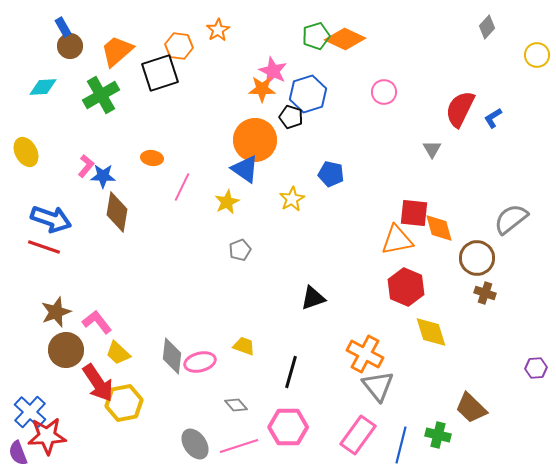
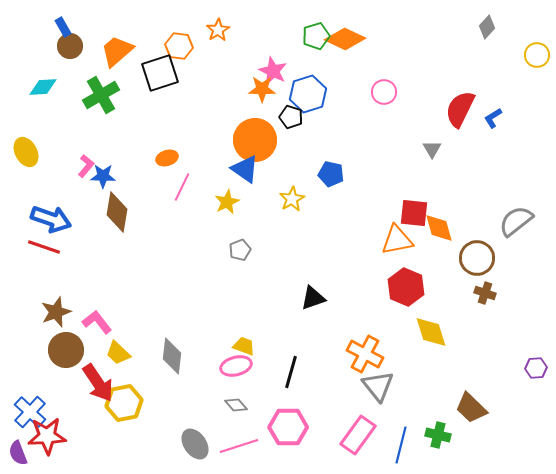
orange ellipse at (152, 158): moved 15 px right; rotated 25 degrees counterclockwise
gray semicircle at (511, 219): moved 5 px right, 2 px down
pink ellipse at (200, 362): moved 36 px right, 4 px down
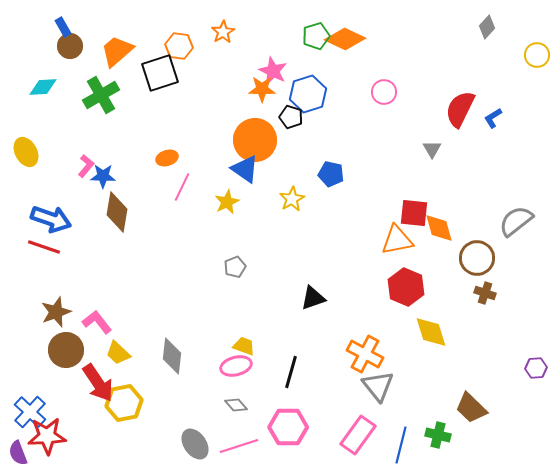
orange star at (218, 30): moved 5 px right, 2 px down
gray pentagon at (240, 250): moved 5 px left, 17 px down
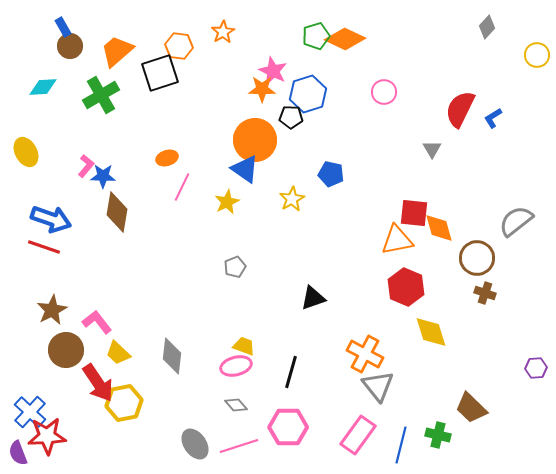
black pentagon at (291, 117): rotated 15 degrees counterclockwise
brown star at (56, 312): moved 4 px left, 2 px up; rotated 8 degrees counterclockwise
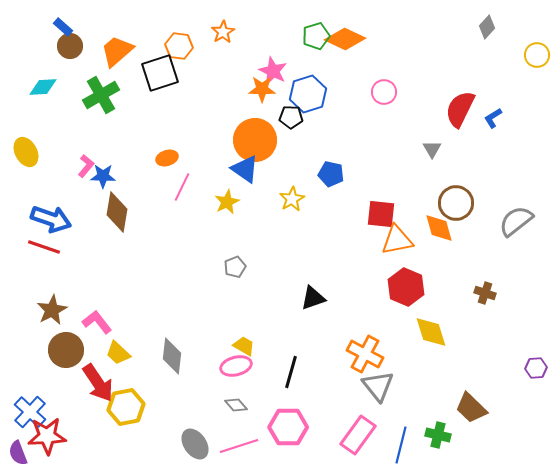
blue rectangle at (63, 27): rotated 18 degrees counterclockwise
red square at (414, 213): moved 33 px left, 1 px down
brown circle at (477, 258): moved 21 px left, 55 px up
yellow trapezoid at (244, 346): rotated 10 degrees clockwise
yellow hexagon at (124, 403): moved 2 px right, 4 px down
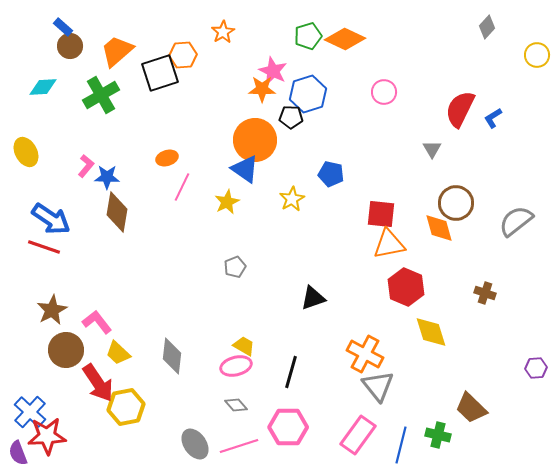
green pentagon at (316, 36): moved 8 px left
orange hexagon at (179, 46): moved 4 px right, 9 px down; rotated 12 degrees counterclockwise
blue star at (103, 176): moved 4 px right, 1 px down
blue arrow at (51, 219): rotated 15 degrees clockwise
orange triangle at (397, 240): moved 8 px left, 4 px down
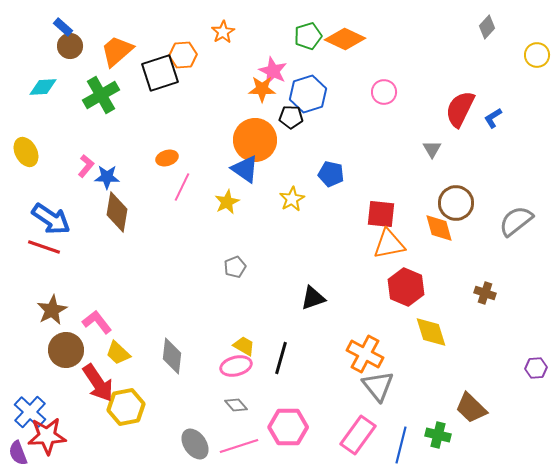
black line at (291, 372): moved 10 px left, 14 px up
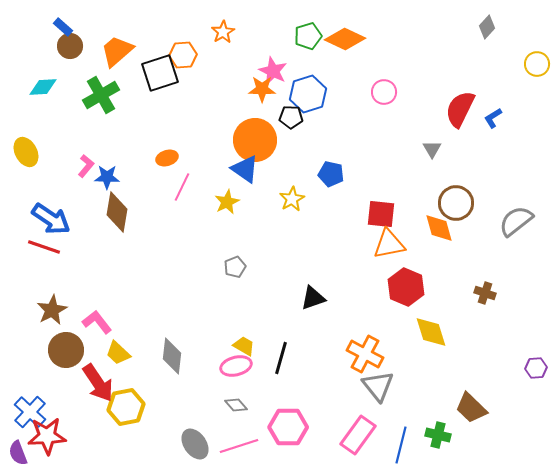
yellow circle at (537, 55): moved 9 px down
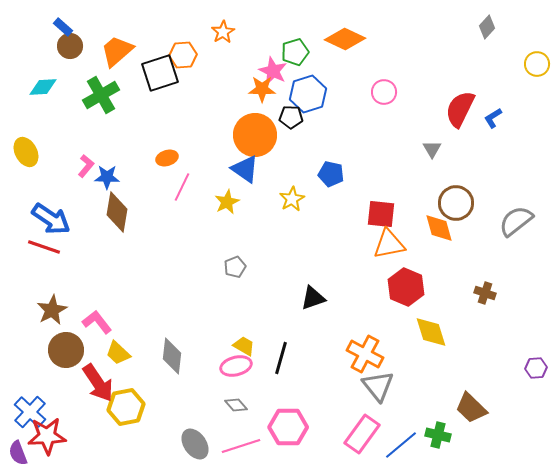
green pentagon at (308, 36): moved 13 px left, 16 px down
orange circle at (255, 140): moved 5 px up
pink rectangle at (358, 435): moved 4 px right, 1 px up
blue line at (401, 445): rotated 36 degrees clockwise
pink line at (239, 446): moved 2 px right
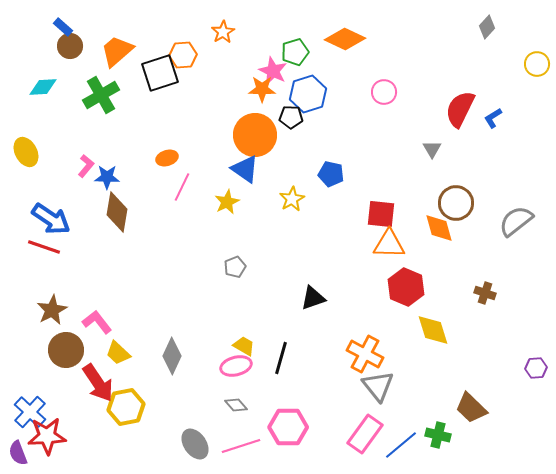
orange triangle at (389, 244): rotated 12 degrees clockwise
yellow diamond at (431, 332): moved 2 px right, 2 px up
gray diamond at (172, 356): rotated 18 degrees clockwise
pink rectangle at (362, 434): moved 3 px right
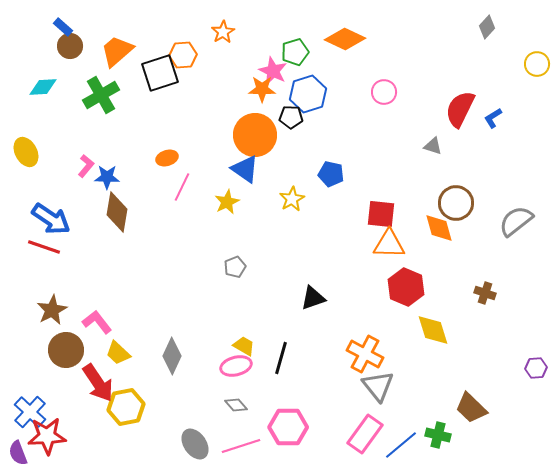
gray triangle at (432, 149): moved 1 px right, 3 px up; rotated 42 degrees counterclockwise
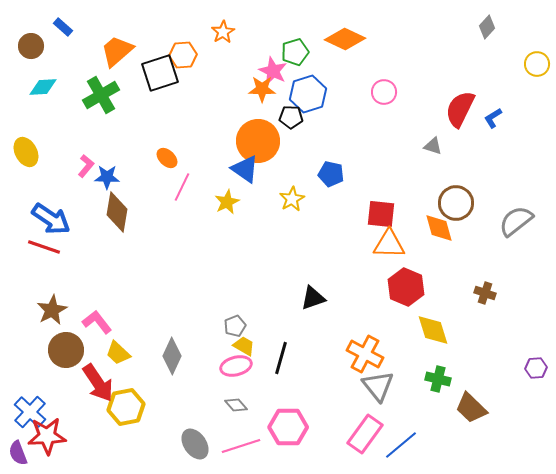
brown circle at (70, 46): moved 39 px left
orange circle at (255, 135): moved 3 px right, 6 px down
orange ellipse at (167, 158): rotated 60 degrees clockwise
gray pentagon at (235, 267): moved 59 px down
green cross at (438, 435): moved 56 px up
